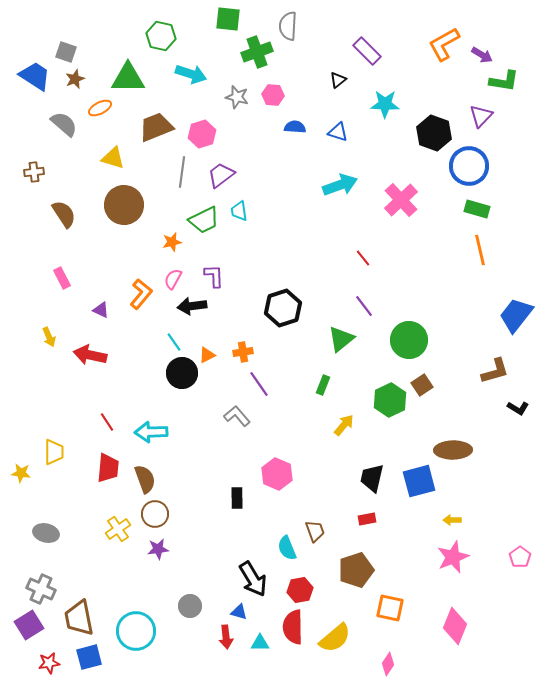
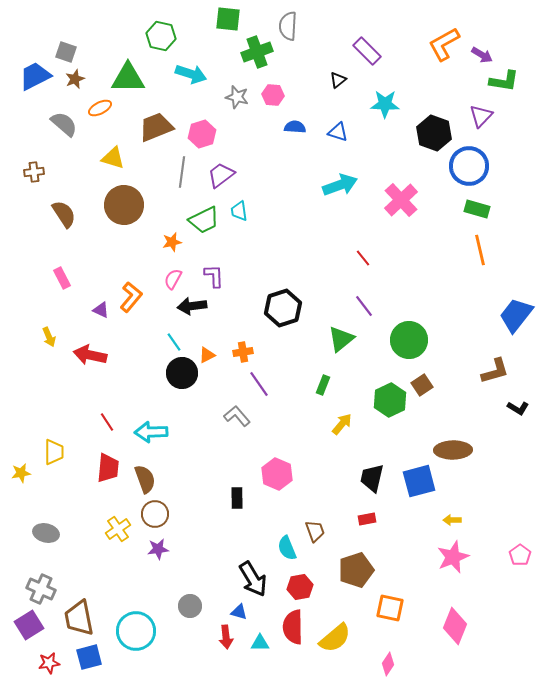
blue trapezoid at (35, 76): rotated 60 degrees counterclockwise
orange L-shape at (141, 294): moved 10 px left, 3 px down
yellow arrow at (344, 425): moved 2 px left, 1 px up
yellow star at (21, 473): rotated 18 degrees counterclockwise
pink pentagon at (520, 557): moved 2 px up
red hexagon at (300, 590): moved 3 px up
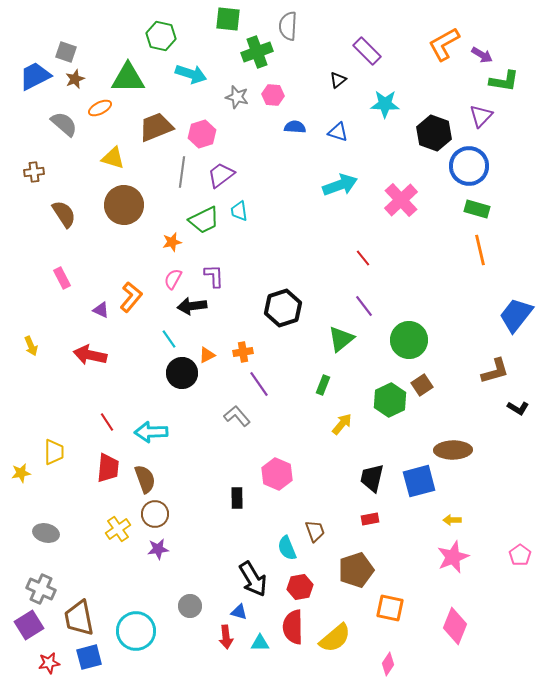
yellow arrow at (49, 337): moved 18 px left, 9 px down
cyan line at (174, 342): moved 5 px left, 3 px up
red rectangle at (367, 519): moved 3 px right
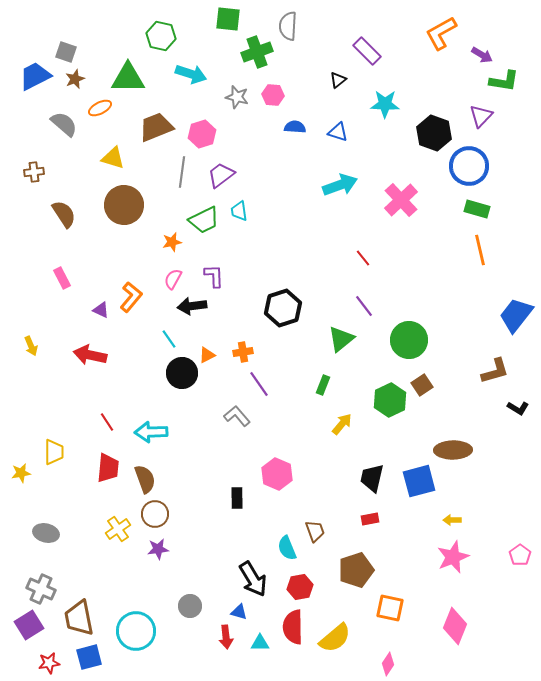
orange L-shape at (444, 44): moved 3 px left, 11 px up
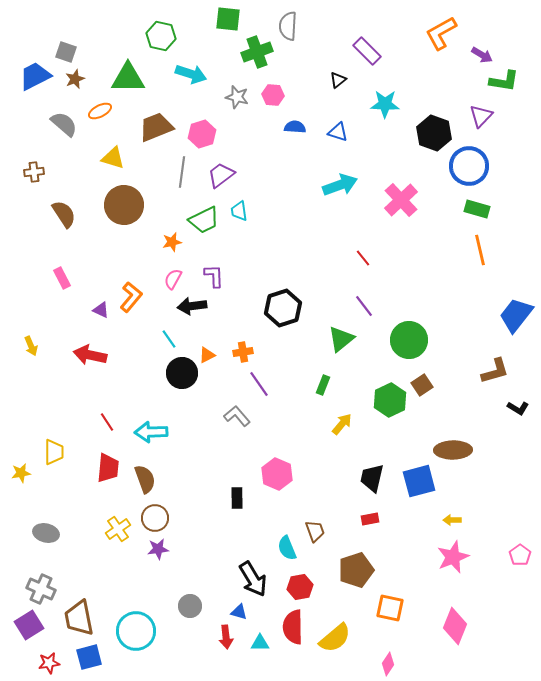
orange ellipse at (100, 108): moved 3 px down
brown circle at (155, 514): moved 4 px down
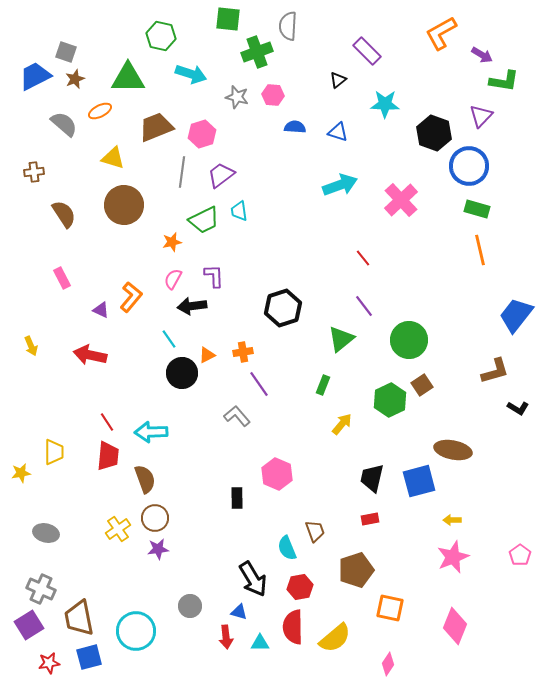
brown ellipse at (453, 450): rotated 12 degrees clockwise
red trapezoid at (108, 468): moved 12 px up
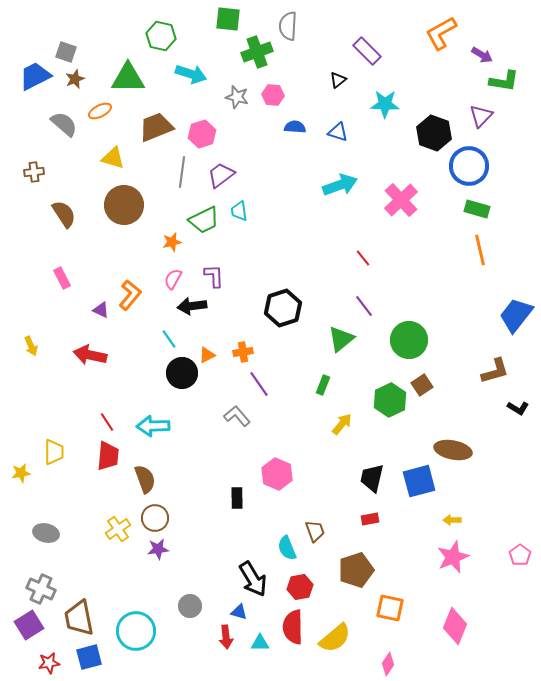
orange L-shape at (131, 297): moved 1 px left, 2 px up
cyan arrow at (151, 432): moved 2 px right, 6 px up
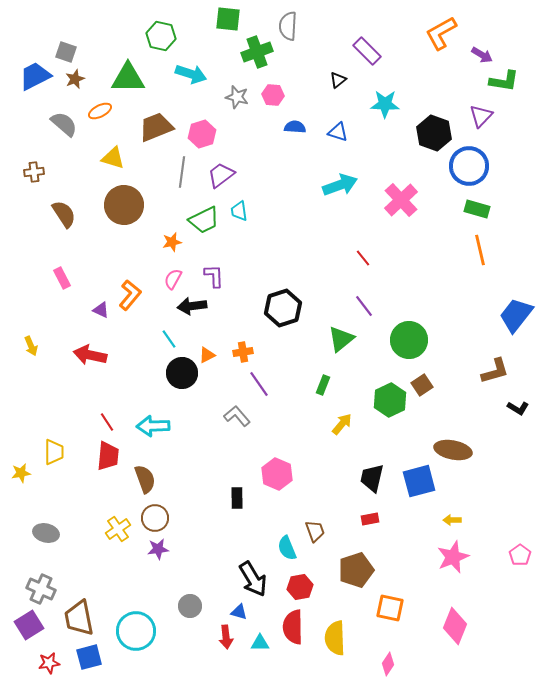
yellow semicircle at (335, 638): rotated 128 degrees clockwise
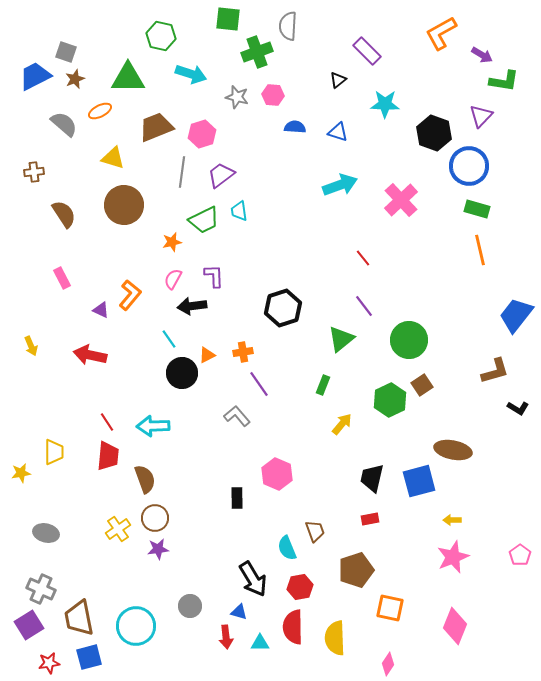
cyan circle at (136, 631): moved 5 px up
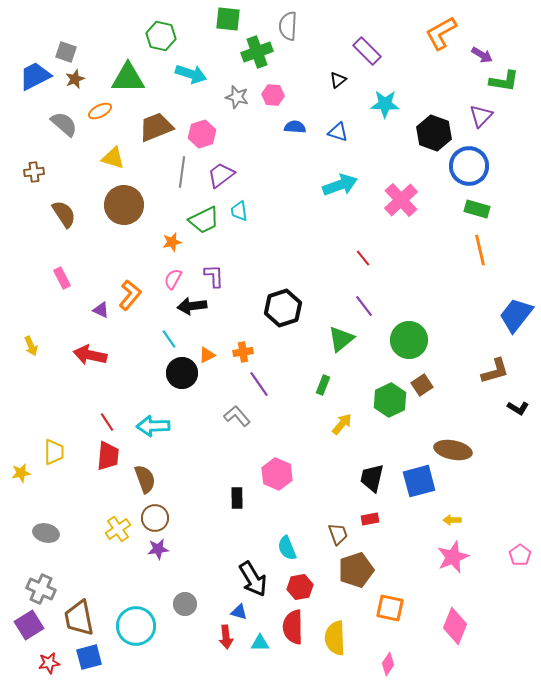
brown trapezoid at (315, 531): moved 23 px right, 3 px down
gray circle at (190, 606): moved 5 px left, 2 px up
